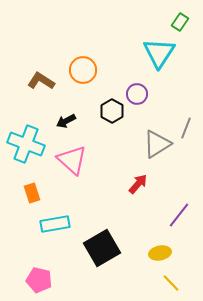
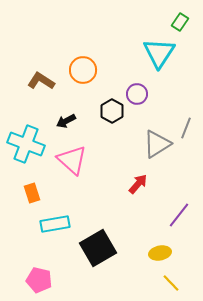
black square: moved 4 px left
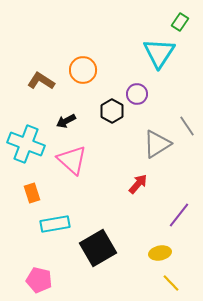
gray line: moved 1 px right, 2 px up; rotated 55 degrees counterclockwise
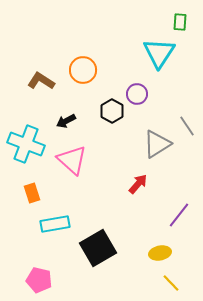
green rectangle: rotated 30 degrees counterclockwise
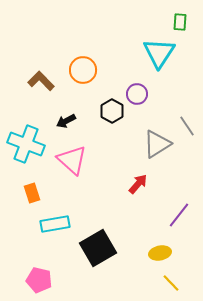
brown L-shape: rotated 12 degrees clockwise
